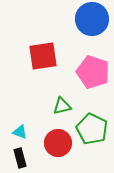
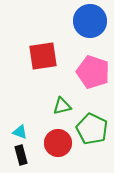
blue circle: moved 2 px left, 2 px down
black rectangle: moved 1 px right, 3 px up
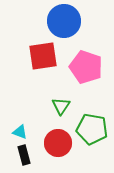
blue circle: moved 26 px left
pink pentagon: moved 7 px left, 5 px up
green triangle: moved 1 px left; rotated 42 degrees counterclockwise
green pentagon: rotated 16 degrees counterclockwise
black rectangle: moved 3 px right
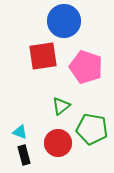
green triangle: rotated 18 degrees clockwise
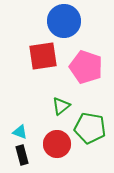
green pentagon: moved 2 px left, 1 px up
red circle: moved 1 px left, 1 px down
black rectangle: moved 2 px left
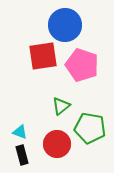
blue circle: moved 1 px right, 4 px down
pink pentagon: moved 4 px left, 2 px up
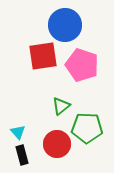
green pentagon: moved 3 px left; rotated 8 degrees counterclockwise
cyan triangle: moved 2 px left; rotated 28 degrees clockwise
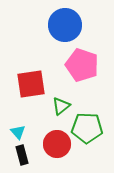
red square: moved 12 px left, 28 px down
